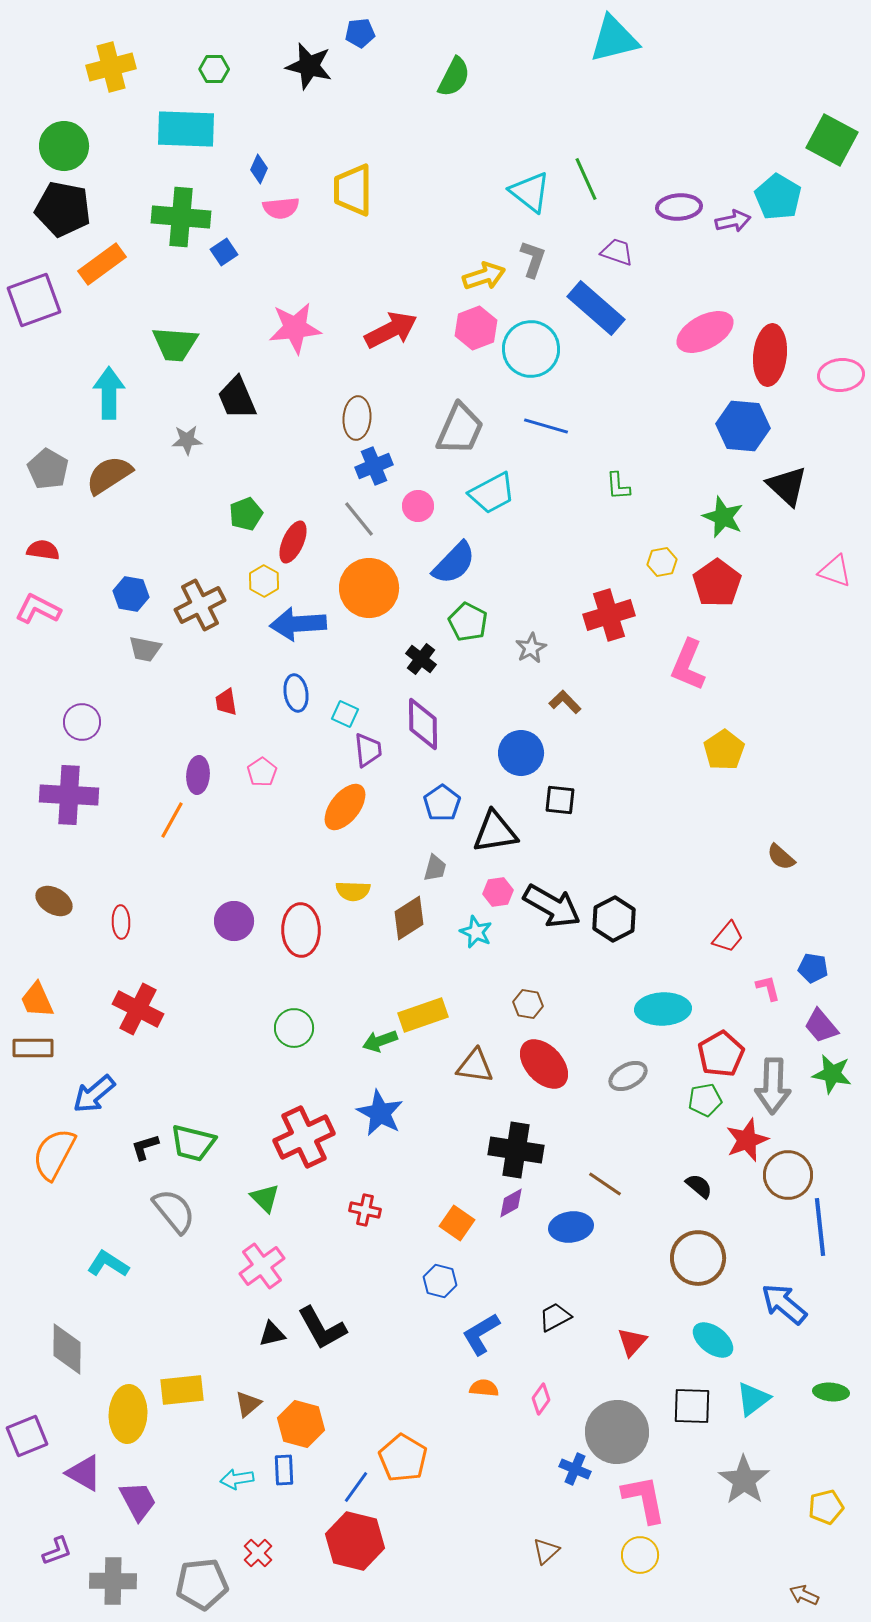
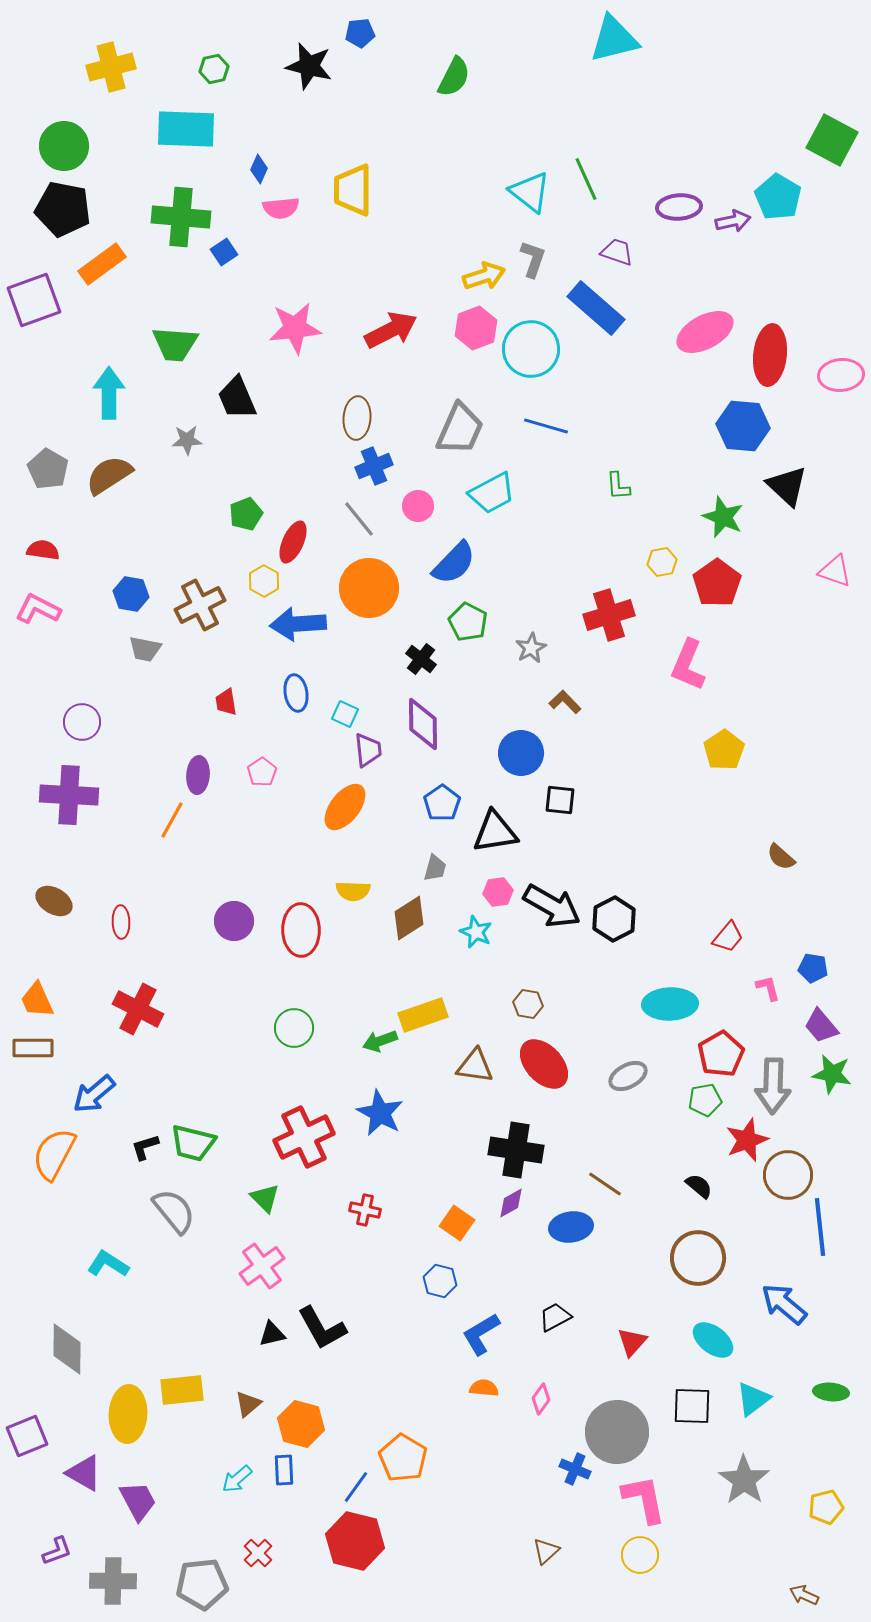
green hexagon at (214, 69): rotated 12 degrees counterclockwise
cyan ellipse at (663, 1009): moved 7 px right, 5 px up
cyan arrow at (237, 1479): rotated 32 degrees counterclockwise
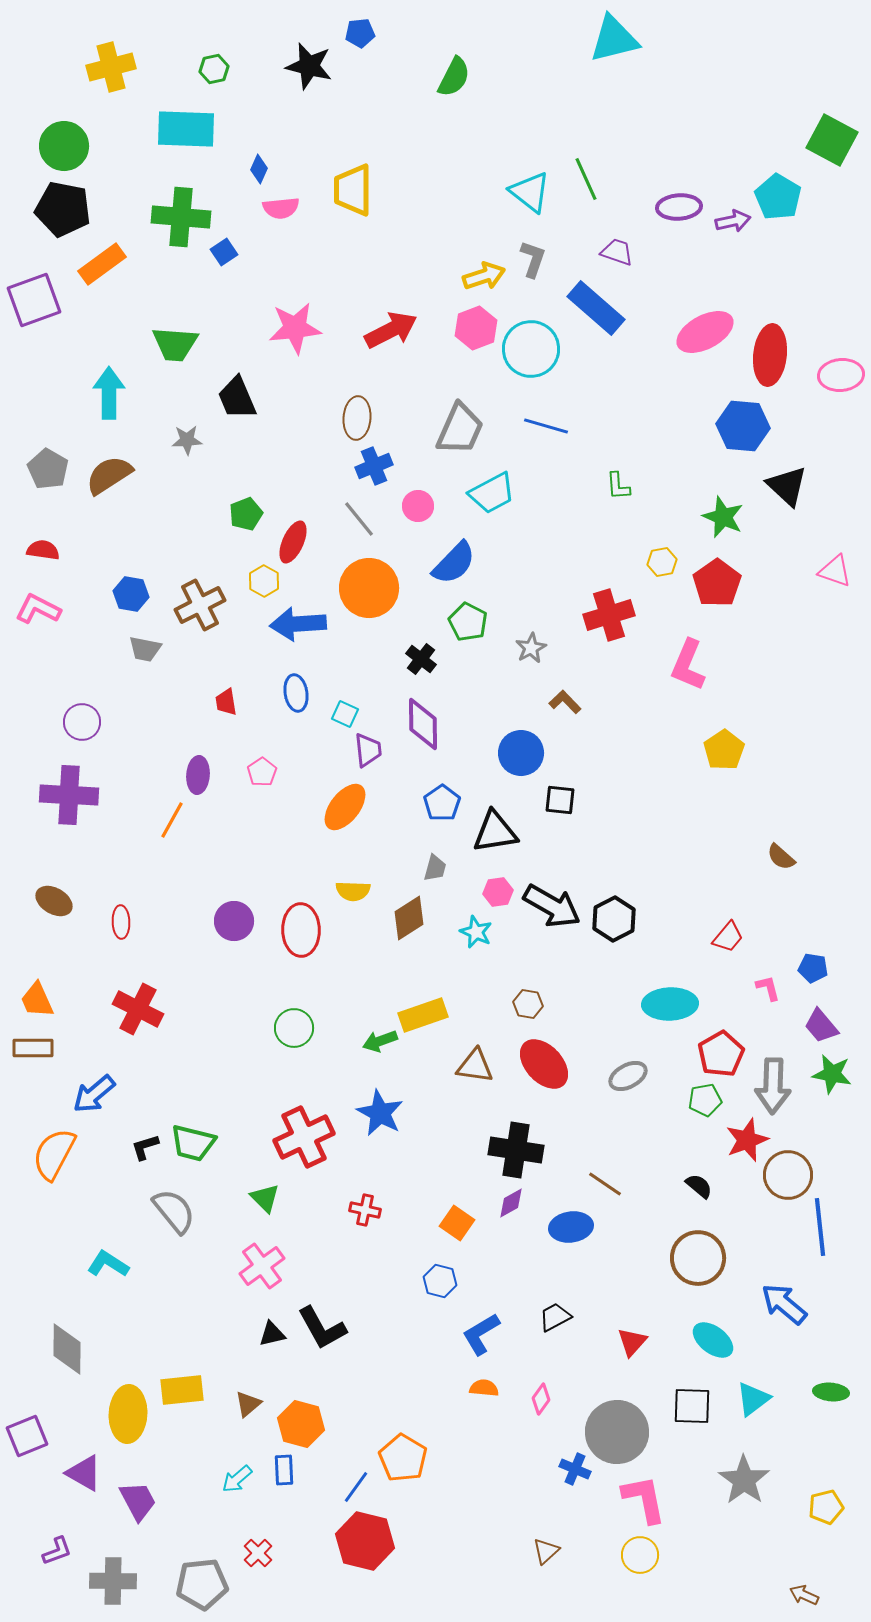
red hexagon at (355, 1541): moved 10 px right
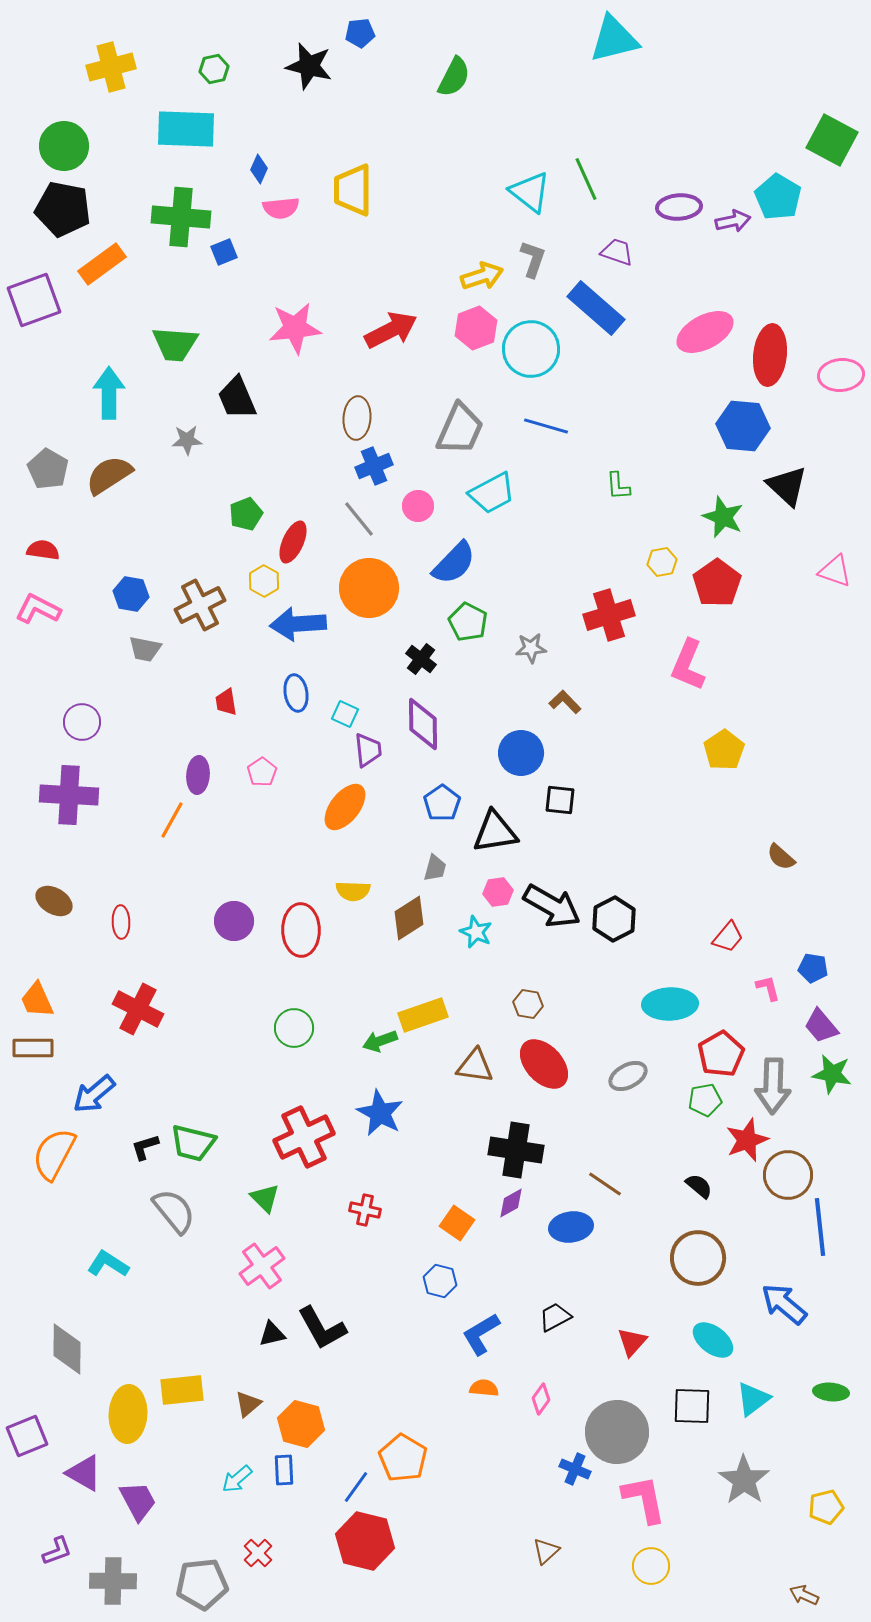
blue square at (224, 252): rotated 12 degrees clockwise
yellow arrow at (484, 276): moved 2 px left
gray star at (531, 648): rotated 24 degrees clockwise
yellow circle at (640, 1555): moved 11 px right, 11 px down
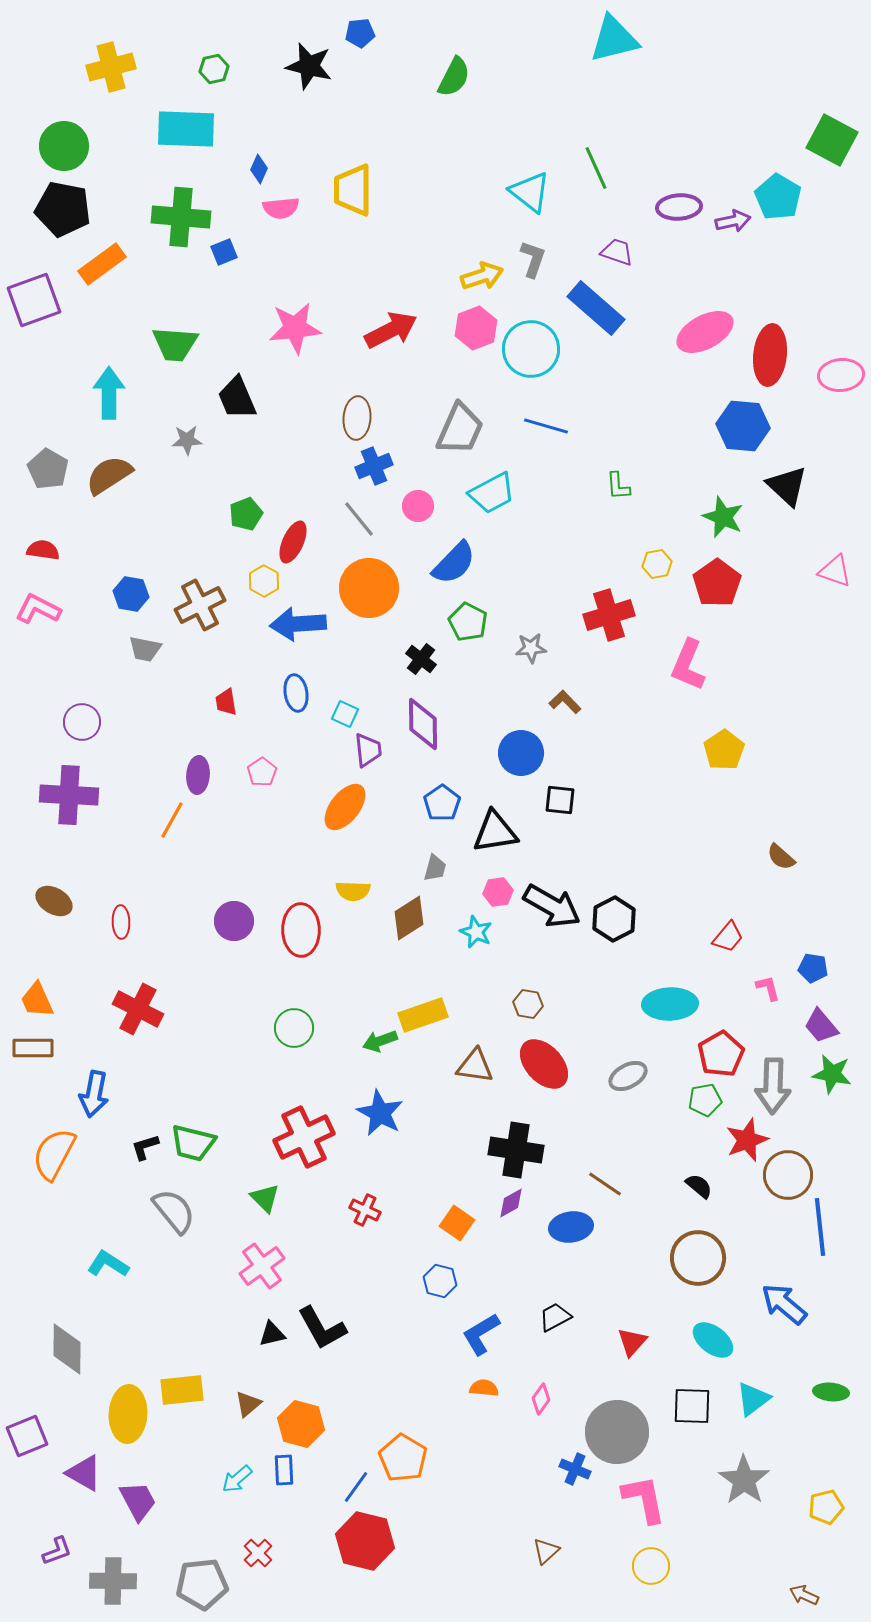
green line at (586, 179): moved 10 px right, 11 px up
yellow hexagon at (662, 562): moved 5 px left, 2 px down
blue arrow at (94, 1094): rotated 39 degrees counterclockwise
red cross at (365, 1210): rotated 12 degrees clockwise
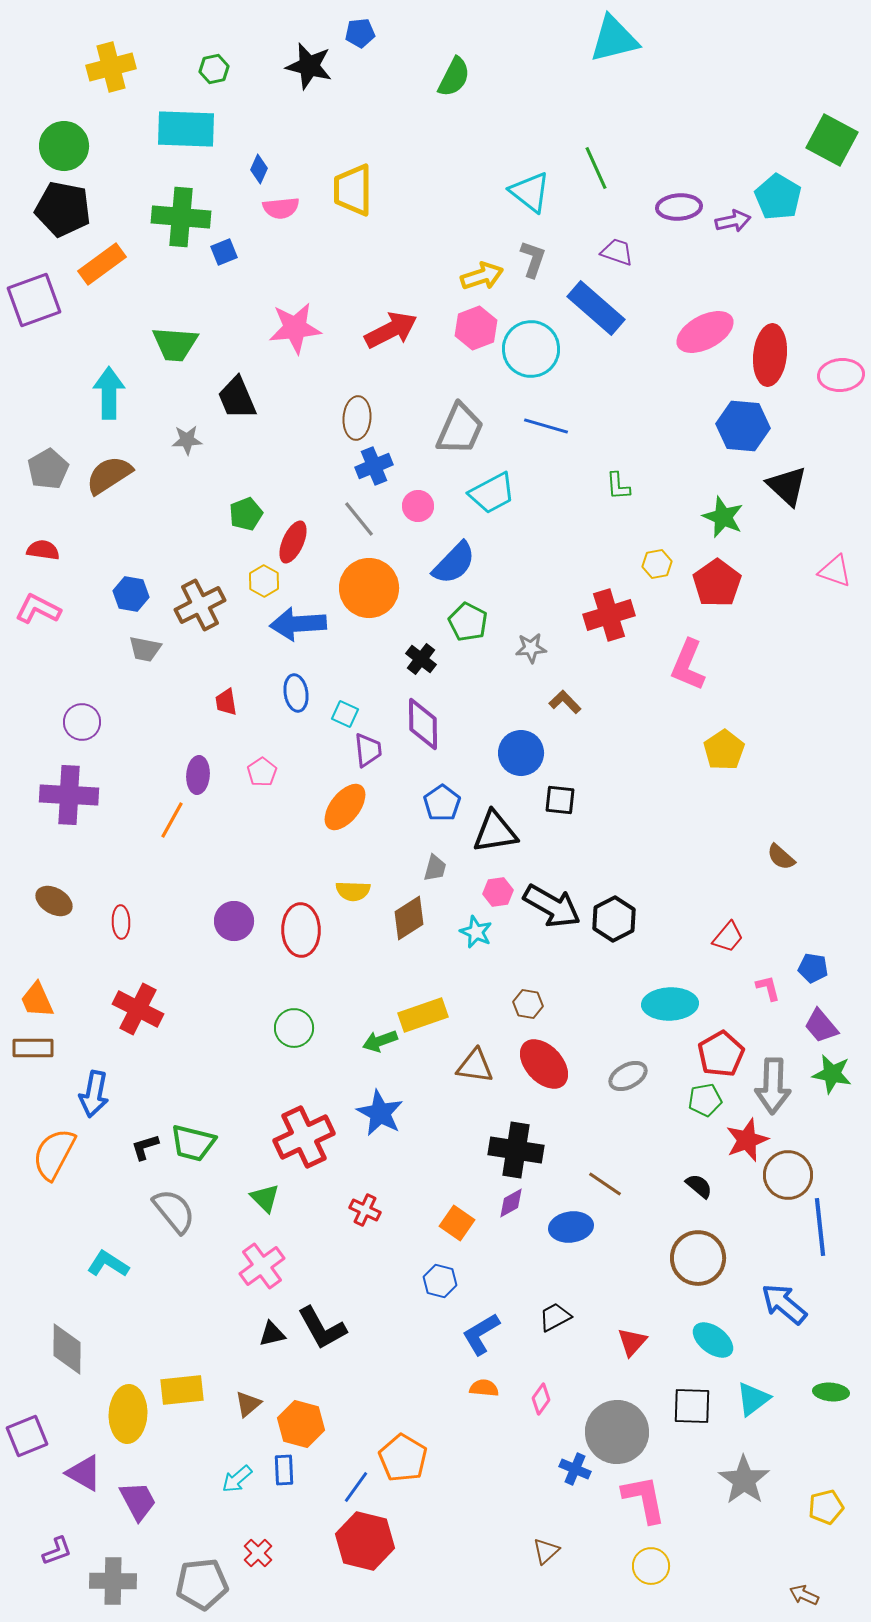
gray pentagon at (48, 469): rotated 12 degrees clockwise
